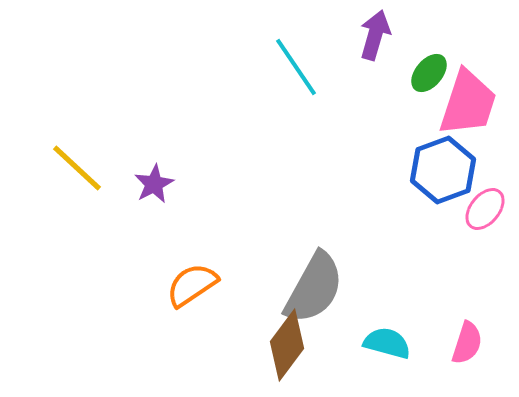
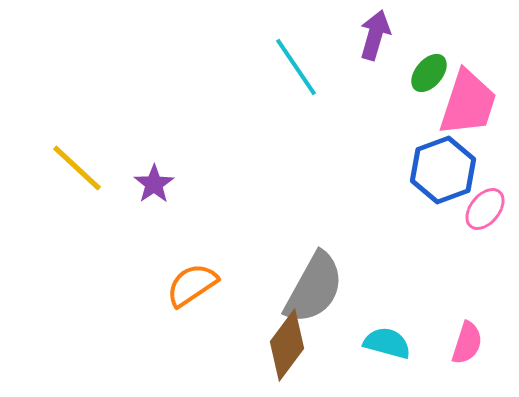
purple star: rotated 6 degrees counterclockwise
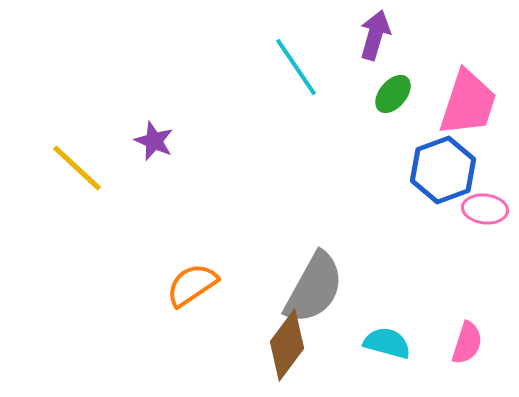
green ellipse: moved 36 px left, 21 px down
purple star: moved 43 px up; rotated 15 degrees counterclockwise
pink ellipse: rotated 57 degrees clockwise
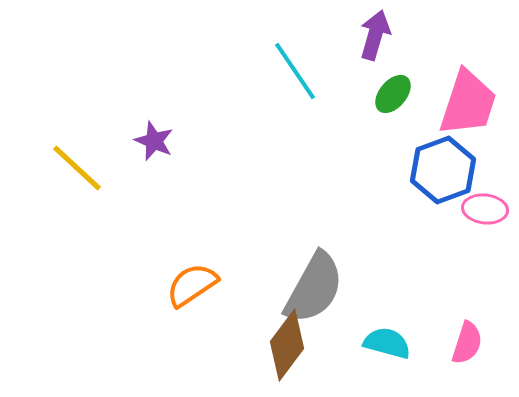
cyan line: moved 1 px left, 4 px down
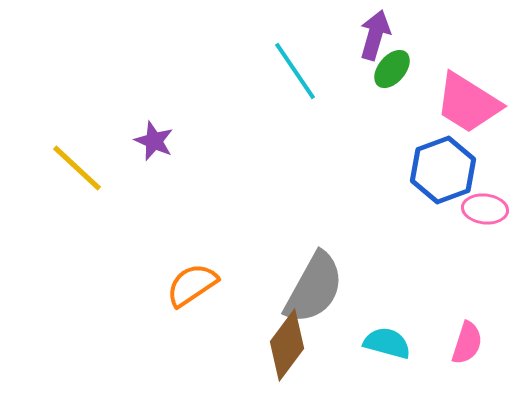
green ellipse: moved 1 px left, 25 px up
pink trapezoid: rotated 104 degrees clockwise
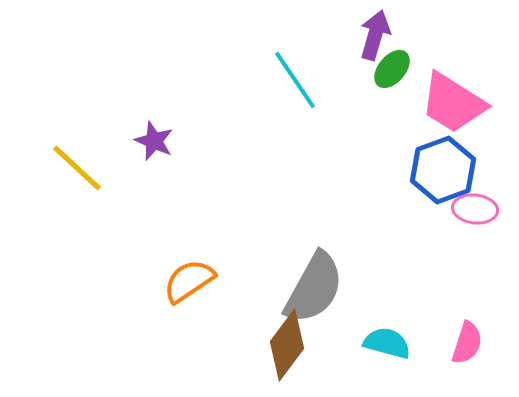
cyan line: moved 9 px down
pink trapezoid: moved 15 px left
pink ellipse: moved 10 px left
orange semicircle: moved 3 px left, 4 px up
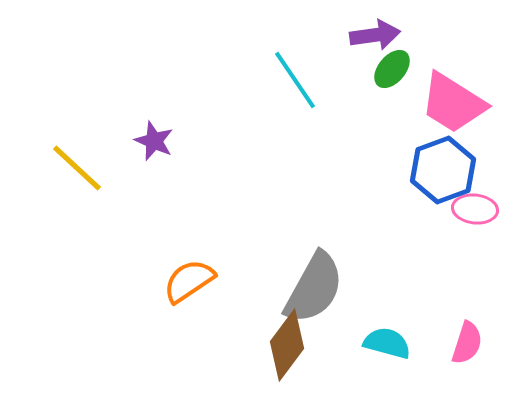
purple arrow: rotated 66 degrees clockwise
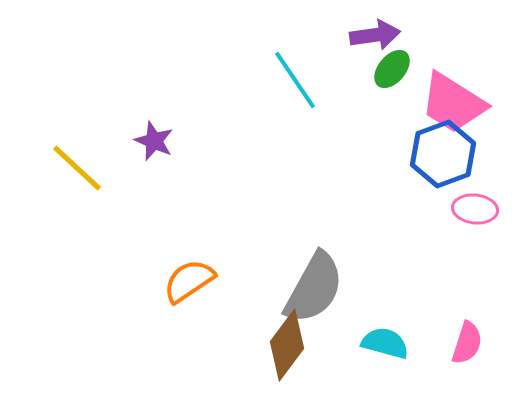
blue hexagon: moved 16 px up
cyan semicircle: moved 2 px left
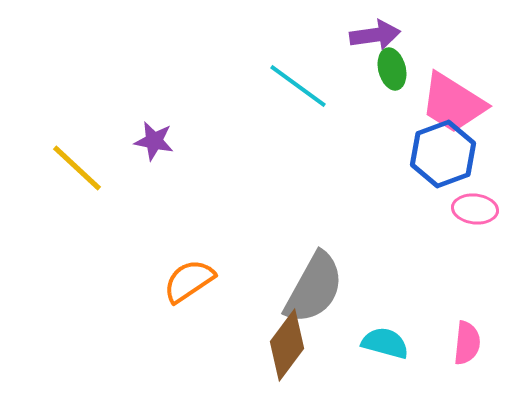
green ellipse: rotated 54 degrees counterclockwise
cyan line: moved 3 px right, 6 px down; rotated 20 degrees counterclockwise
purple star: rotated 12 degrees counterclockwise
pink semicircle: rotated 12 degrees counterclockwise
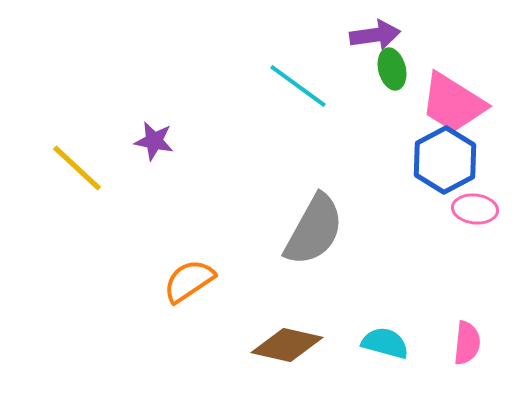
blue hexagon: moved 2 px right, 6 px down; rotated 8 degrees counterclockwise
gray semicircle: moved 58 px up
brown diamond: rotated 66 degrees clockwise
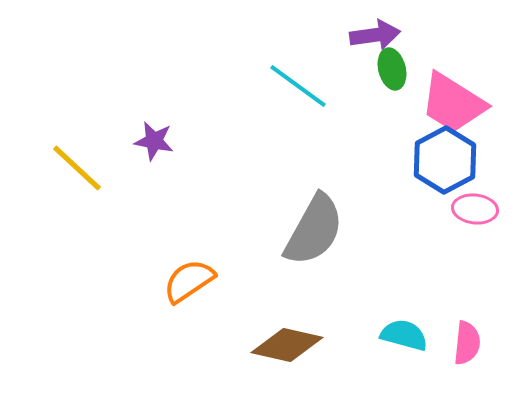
cyan semicircle: moved 19 px right, 8 px up
